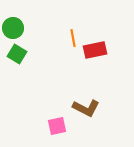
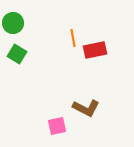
green circle: moved 5 px up
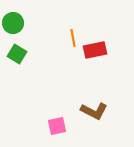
brown L-shape: moved 8 px right, 3 px down
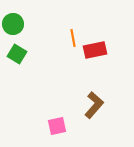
green circle: moved 1 px down
brown L-shape: moved 6 px up; rotated 76 degrees counterclockwise
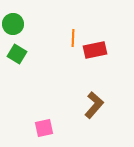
orange line: rotated 12 degrees clockwise
pink square: moved 13 px left, 2 px down
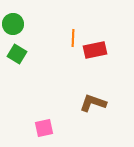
brown L-shape: moved 1 px left, 2 px up; rotated 112 degrees counterclockwise
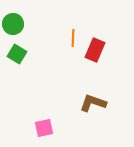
red rectangle: rotated 55 degrees counterclockwise
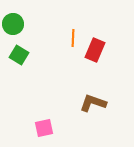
green square: moved 2 px right, 1 px down
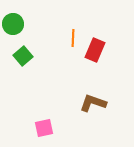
green square: moved 4 px right, 1 px down; rotated 18 degrees clockwise
